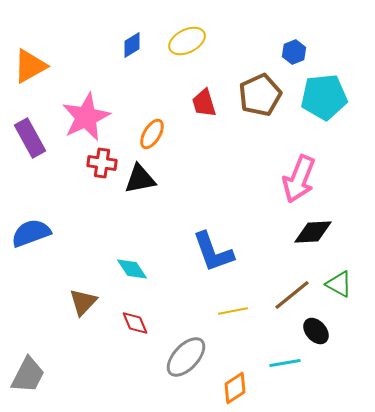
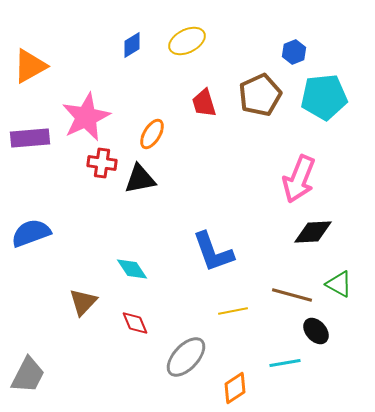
purple rectangle: rotated 66 degrees counterclockwise
brown line: rotated 54 degrees clockwise
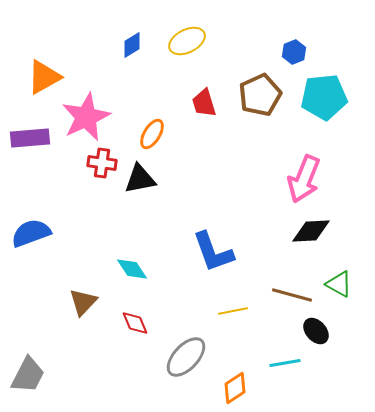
orange triangle: moved 14 px right, 11 px down
pink arrow: moved 5 px right
black diamond: moved 2 px left, 1 px up
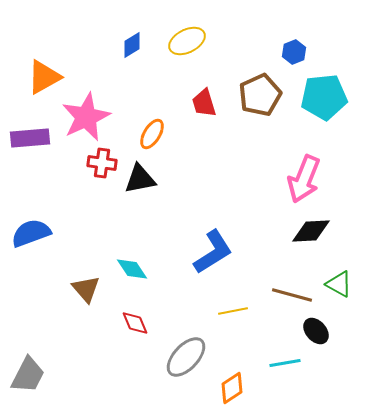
blue L-shape: rotated 102 degrees counterclockwise
brown triangle: moved 3 px right, 13 px up; rotated 24 degrees counterclockwise
orange diamond: moved 3 px left
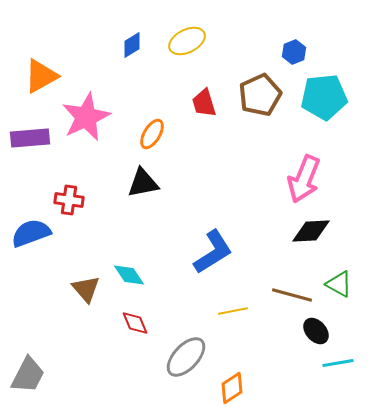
orange triangle: moved 3 px left, 1 px up
red cross: moved 33 px left, 37 px down
black triangle: moved 3 px right, 4 px down
cyan diamond: moved 3 px left, 6 px down
cyan line: moved 53 px right
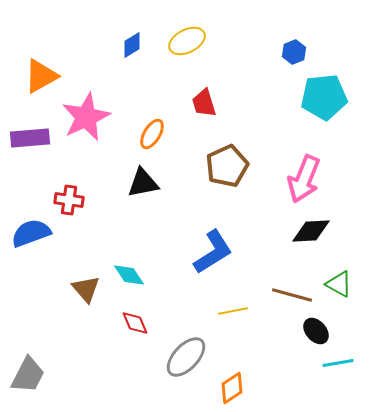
brown pentagon: moved 33 px left, 71 px down
